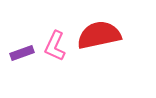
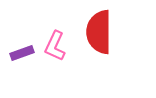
red semicircle: moved 3 px up; rotated 78 degrees counterclockwise
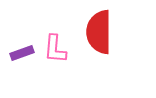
pink L-shape: moved 3 px down; rotated 20 degrees counterclockwise
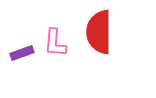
pink L-shape: moved 6 px up
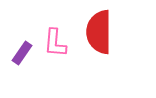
purple rectangle: rotated 35 degrees counterclockwise
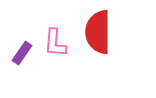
red semicircle: moved 1 px left
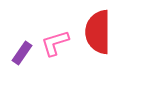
pink L-shape: rotated 68 degrees clockwise
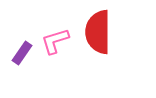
pink L-shape: moved 2 px up
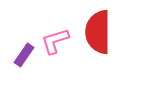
purple rectangle: moved 2 px right, 2 px down
